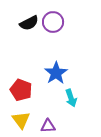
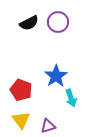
purple circle: moved 5 px right
blue star: moved 3 px down
purple triangle: rotated 14 degrees counterclockwise
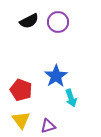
black semicircle: moved 2 px up
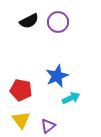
blue star: moved 1 px right; rotated 10 degrees clockwise
red pentagon: rotated 10 degrees counterclockwise
cyan arrow: rotated 96 degrees counterclockwise
purple triangle: rotated 21 degrees counterclockwise
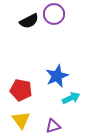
purple circle: moved 4 px left, 8 px up
purple triangle: moved 5 px right; rotated 21 degrees clockwise
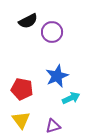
purple circle: moved 2 px left, 18 px down
black semicircle: moved 1 px left
red pentagon: moved 1 px right, 1 px up
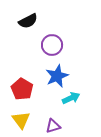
purple circle: moved 13 px down
red pentagon: rotated 20 degrees clockwise
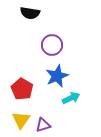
black semicircle: moved 2 px right, 8 px up; rotated 36 degrees clockwise
yellow triangle: rotated 12 degrees clockwise
purple triangle: moved 10 px left, 1 px up
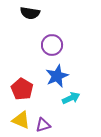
yellow triangle: rotated 42 degrees counterclockwise
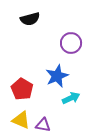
black semicircle: moved 6 px down; rotated 24 degrees counterclockwise
purple circle: moved 19 px right, 2 px up
purple triangle: rotated 28 degrees clockwise
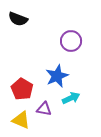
black semicircle: moved 12 px left; rotated 36 degrees clockwise
purple circle: moved 2 px up
purple triangle: moved 1 px right, 16 px up
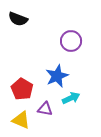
purple triangle: moved 1 px right
